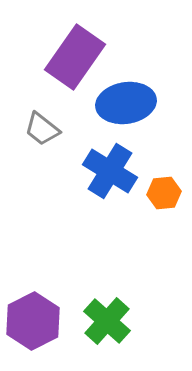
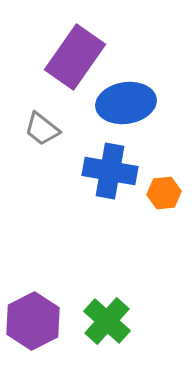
blue cross: rotated 22 degrees counterclockwise
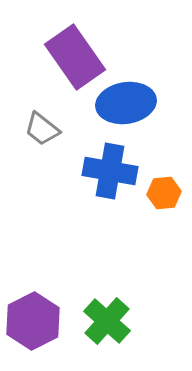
purple rectangle: rotated 70 degrees counterclockwise
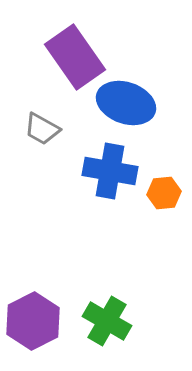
blue ellipse: rotated 28 degrees clockwise
gray trapezoid: rotated 9 degrees counterclockwise
green cross: rotated 12 degrees counterclockwise
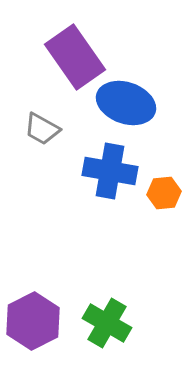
green cross: moved 2 px down
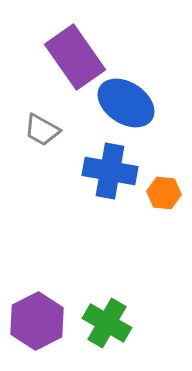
blue ellipse: rotated 14 degrees clockwise
gray trapezoid: moved 1 px down
orange hexagon: rotated 12 degrees clockwise
purple hexagon: moved 4 px right
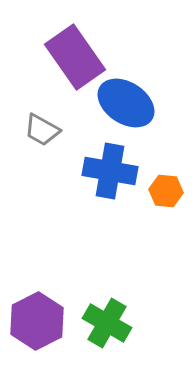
orange hexagon: moved 2 px right, 2 px up
